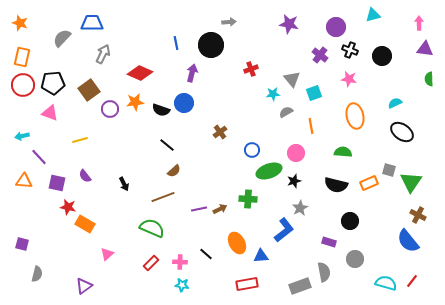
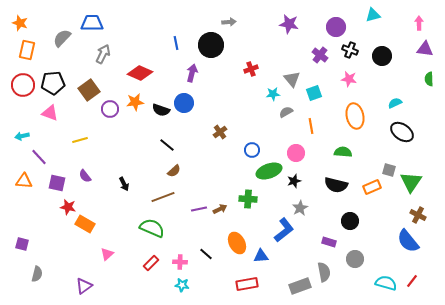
orange rectangle at (22, 57): moved 5 px right, 7 px up
orange rectangle at (369, 183): moved 3 px right, 4 px down
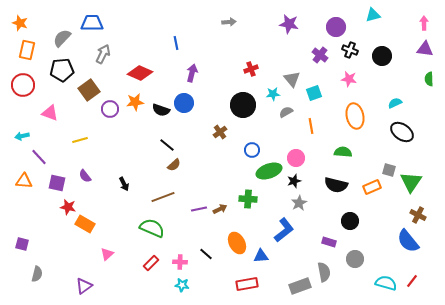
pink arrow at (419, 23): moved 5 px right
black circle at (211, 45): moved 32 px right, 60 px down
black pentagon at (53, 83): moved 9 px right, 13 px up
pink circle at (296, 153): moved 5 px down
brown semicircle at (174, 171): moved 6 px up
gray star at (300, 208): moved 1 px left, 5 px up
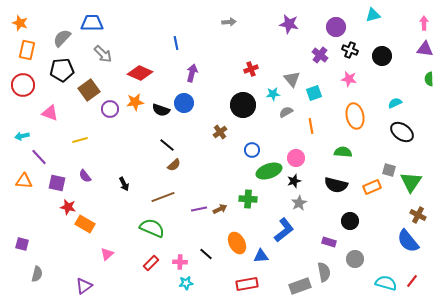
gray arrow at (103, 54): rotated 108 degrees clockwise
cyan star at (182, 285): moved 4 px right, 2 px up; rotated 16 degrees counterclockwise
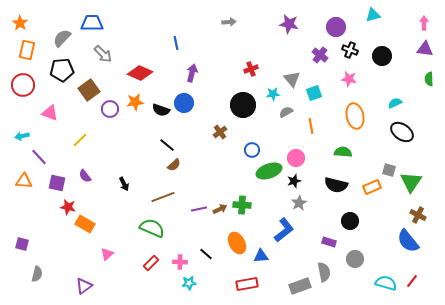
orange star at (20, 23): rotated 14 degrees clockwise
yellow line at (80, 140): rotated 28 degrees counterclockwise
green cross at (248, 199): moved 6 px left, 6 px down
cyan star at (186, 283): moved 3 px right
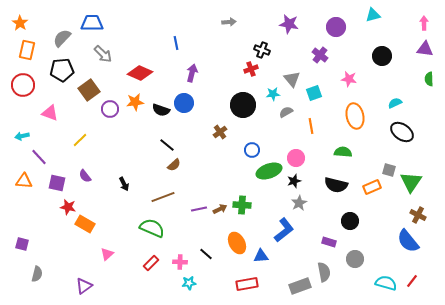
black cross at (350, 50): moved 88 px left
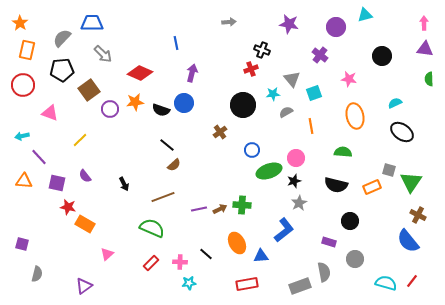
cyan triangle at (373, 15): moved 8 px left
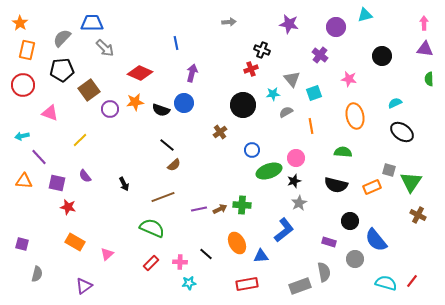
gray arrow at (103, 54): moved 2 px right, 6 px up
orange rectangle at (85, 224): moved 10 px left, 18 px down
blue semicircle at (408, 241): moved 32 px left, 1 px up
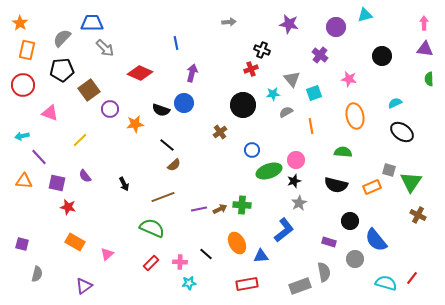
orange star at (135, 102): moved 22 px down
pink circle at (296, 158): moved 2 px down
red line at (412, 281): moved 3 px up
